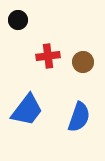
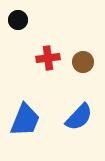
red cross: moved 2 px down
blue trapezoid: moved 2 px left, 10 px down; rotated 15 degrees counterclockwise
blue semicircle: rotated 24 degrees clockwise
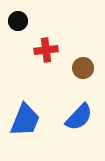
black circle: moved 1 px down
red cross: moved 2 px left, 8 px up
brown circle: moved 6 px down
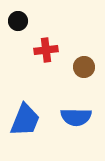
brown circle: moved 1 px right, 1 px up
blue semicircle: moved 3 px left; rotated 48 degrees clockwise
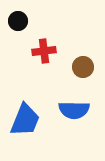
red cross: moved 2 px left, 1 px down
brown circle: moved 1 px left
blue semicircle: moved 2 px left, 7 px up
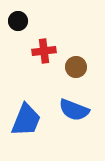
brown circle: moved 7 px left
blue semicircle: rotated 20 degrees clockwise
blue trapezoid: moved 1 px right
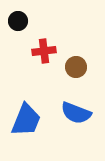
blue semicircle: moved 2 px right, 3 px down
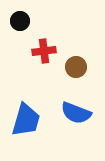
black circle: moved 2 px right
blue trapezoid: rotated 6 degrees counterclockwise
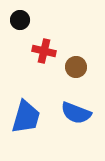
black circle: moved 1 px up
red cross: rotated 20 degrees clockwise
blue trapezoid: moved 3 px up
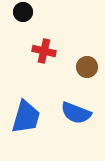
black circle: moved 3 px right, 8 px up
brown circle: moved 11 px right
